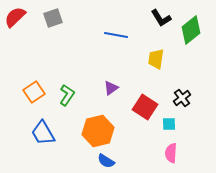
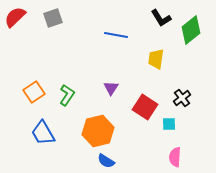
purple triangle: rotated 21 degrees counterclockwise
pink semicircle: moved 4 px right, 4 px down
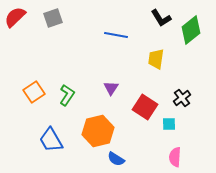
blue trapezoid: moved 8 px right, 7 px down
blue semicircle: moved 10 px right, 2 px up
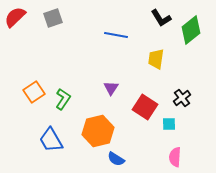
green L-shape: moved 4 px left, 4 px down
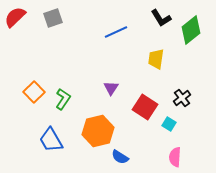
blue line: moved 3 px up; rotated 35 degrees counterclockwise
orange square: rotated 10 degrees counterclockwise
cyan square: rotated 32 degrees clockwise
blue semicircle: moved 4 px right, 2 px up
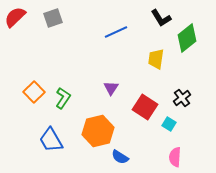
green diamond: moved 4 px left, 8 px down
green L-shape: moved 1 px up
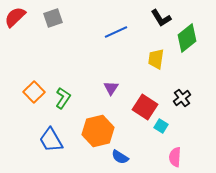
cyan square: moved 8 px left, 2 px down
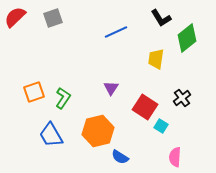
orange square: rotated 25 degrees clockwise
blue trapezoid: moved 5 px up
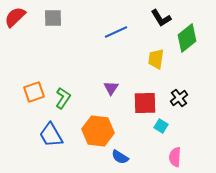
gray square: rotated 18 degrees clockwise
black cross: moved 3 px left
red square: moved 4 px up; rotated 35 degrees counterclockwise
orange hexagon: rotated 20 degrees clockwise
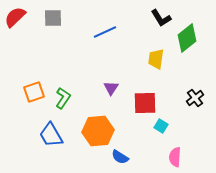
blue line: moved 11 px left
black cross: moved 16 px right
orange hexagon: rotated 12 degrees counterclockwise
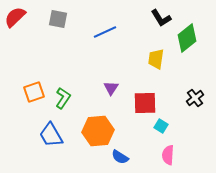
gray square: moved 5 px right, 1 px down; rotated 12 degrees clockwise
pink semicircle: moved 7 px left, 2 px up
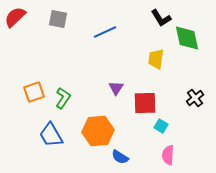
green diamond: rotated 64 degrees counterclockwise
purple triangle: moved 5 px right
